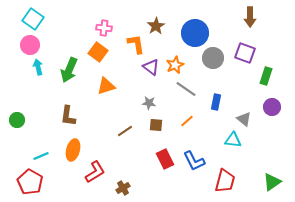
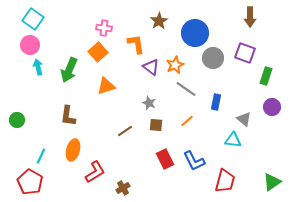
brown star: moved 3 px right, 5 px up
orange square: rotated 12 degrees clockwise
gray star: rotated 16 degrees clockwise
cyan line: rotated 42 degrees counterclockwise
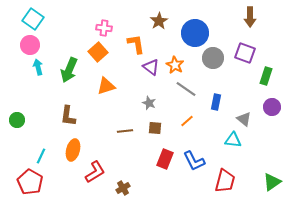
orange star: rotated 18 degrees counterclockwise
brown square: moved 1 px left, 3 px down
brown line: rotated 28 degrees clockwise
red rectangle: rotated 48 degrees clockwise
